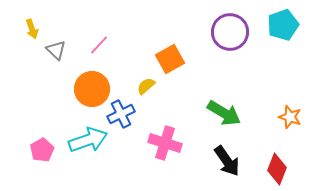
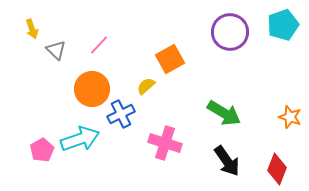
cyan arrow: moved 8 px left, 1 px up
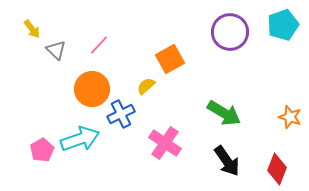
yellow arrow: rotated 18 degrees counterclockwise
pink cross: rotated 16 degrees clockwise
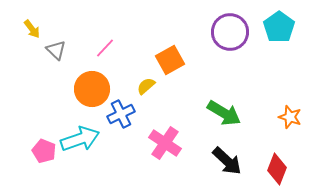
cyan pentagon: moved 4 px left, 2 px down; rotated 16 degrees counterclockwise
pink line: moved 6 px right, 3 px down
orange square: moved 1 px down
pink pentagon: moved 2 px right, 1 px down; rotated 20 degrees counterclockwise
black arrow: rotated 12 degrees counterclockwise
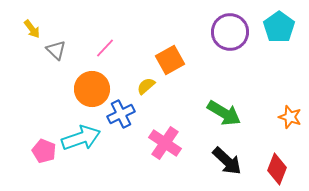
cyan arrow: moved 1 px right, 1 px up
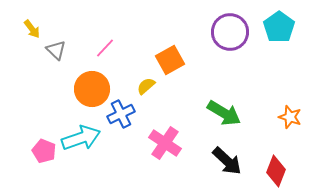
red diamond: moved 1 px left, 2 px down
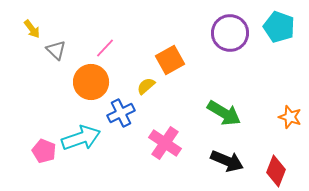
cyan pentagon: rotated 16 degrees counterclockwise
purple circle: moved 1 px down
orange circle: moved 1 px left, 7 px up
blue cross: moved 1 px up
black arrow: rotated 20 degrees counterclockwise
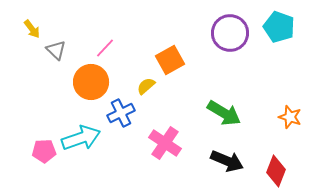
pink pentagon: rotated 25 degrees counterclockwise
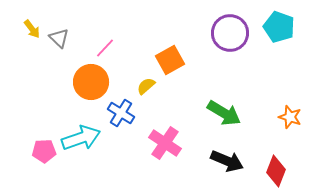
gray triangle: moved 3 px right, 12 px up
blue cross: rotated 32 degrees counterclockwise
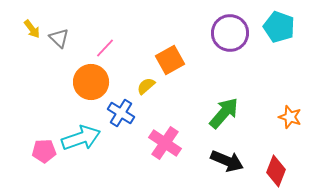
green arrow: rotated 80 degrees counterclockwise
